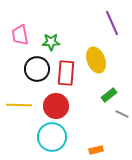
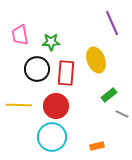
orange rectangle: moved 1 px right, 4 px up
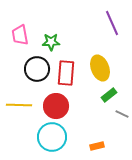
yellow ellipse: moved 4 px right, 8 px down
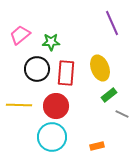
pink trapezoid: rotated 60 degrees clockwise
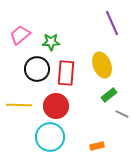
yellow ellipse: moved 2 px right, 3 px up
cyan circle: moved 2 px left
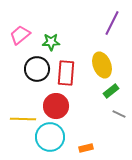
purple line: rotated 50 degrees clockwise
green rectangle: moved 2 px right, 4 px up
yellow line: moved 4 px right, 14 px down
gray line: moved 3 px left
orange rectangle: moved 11 px left, 2 px down
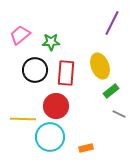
yellow ellipse: moved 2 px left, 1 px down
black circle: moved 2 px left, 1 px down
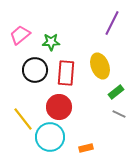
green rectangle: moved 5 px right, 1 px down
red circle: moved 3 px right, 1 px down
yellow line: rotated 50 degrees clockwise
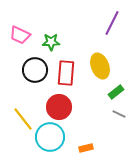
pink trapezoid: rotated 115 degrees counterclockwise
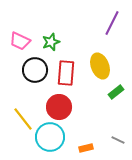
pink trapezoid: moved 6 px down
green star: rotated 18 degrees counterclockwise
gray line: moved 1 px left, 26 px down
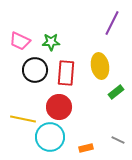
green star: rotated 18 degrees clockwise
yellow ellipse: rotated 10 degrees clockwise
yellow line: rotated 40 degrees counterclockwise
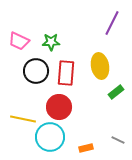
pink trapezoid: moved 1 px left
black circle: moved 1 px right, 1 px down
